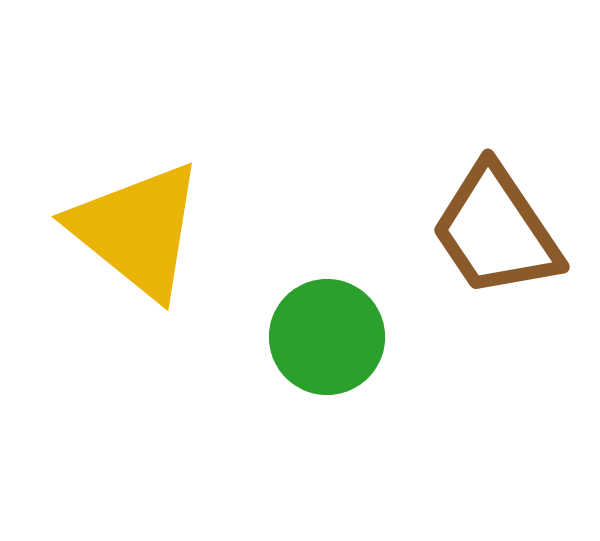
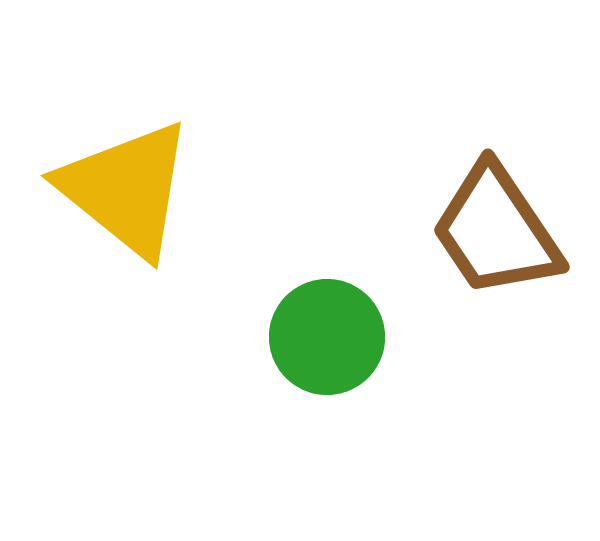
yellow triangle: moved 11 px left, 41 px up
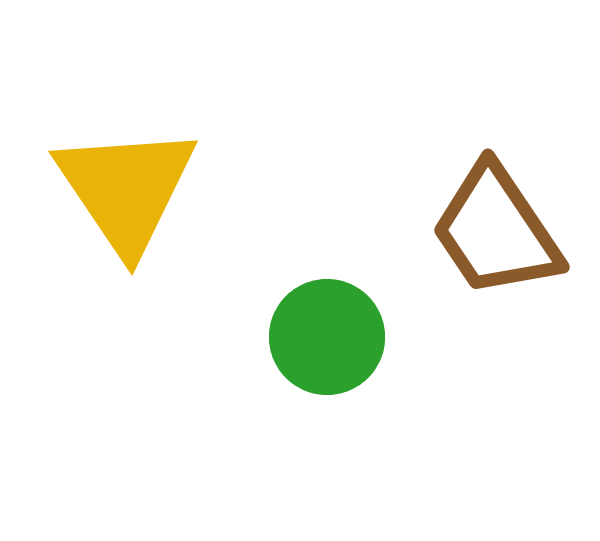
yellow triangle: rotated 17 degrees clockwise
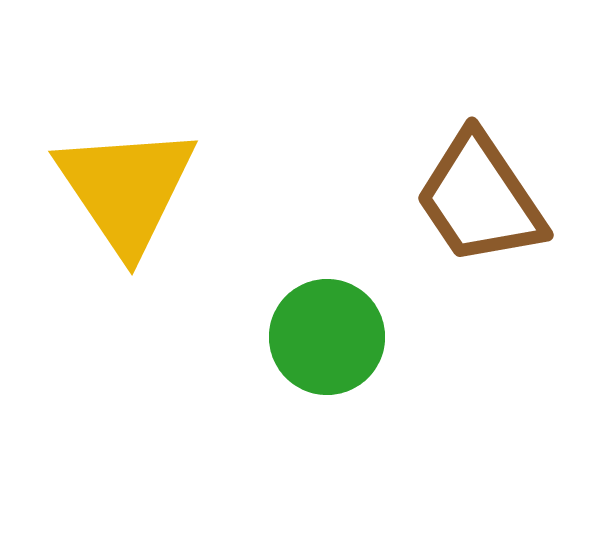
brown trapezoid: moved 16 px left, 32 px up
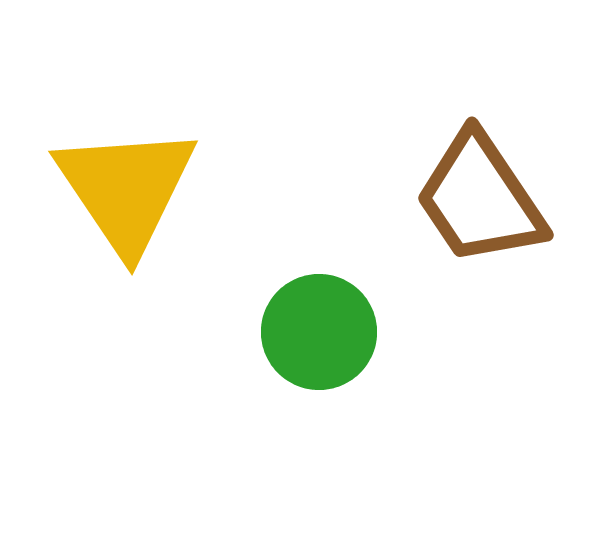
green circle: moved 8 px left, 5 px up
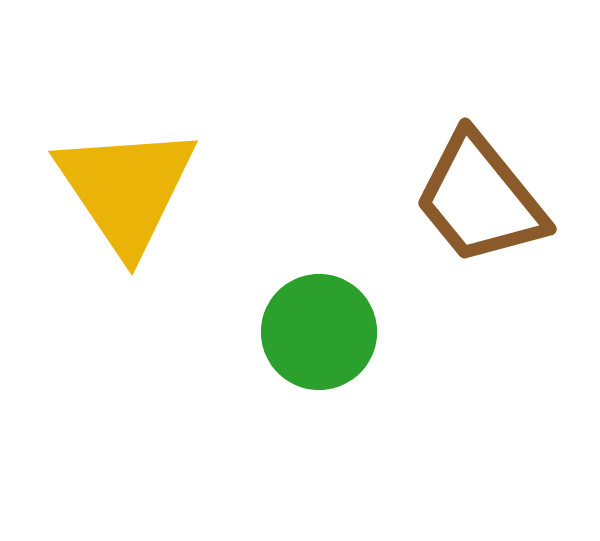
brown trapezoid: rotated 5 degrees counterclockwise
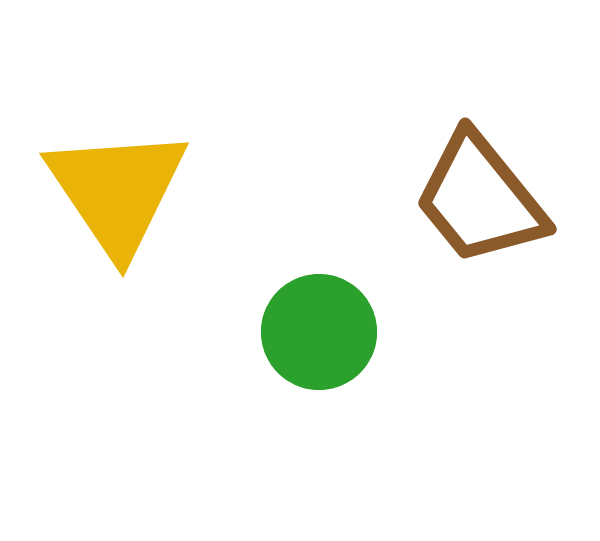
yellow triangle: moved 9 px left, 2 px down
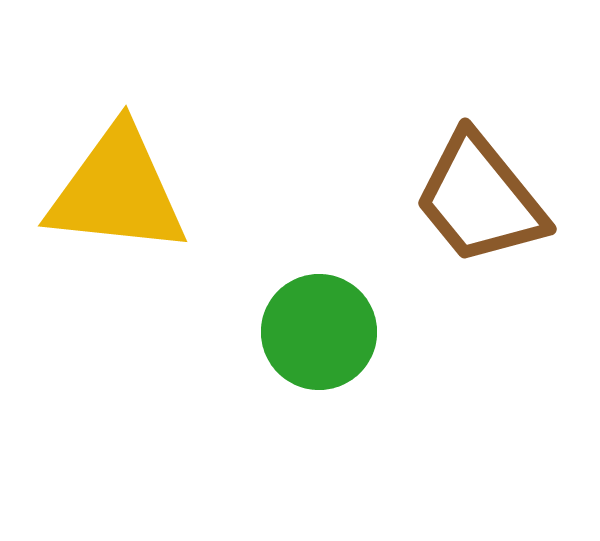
yellow triangle: rotated 50 degrees counterclockwise
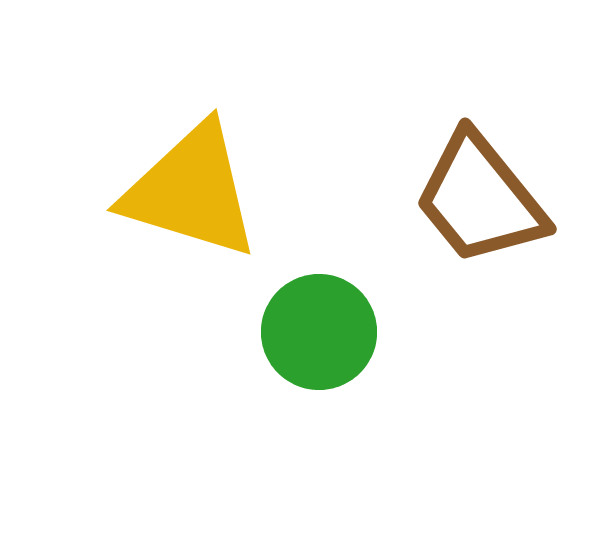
yellow triangle: moved 74 px right; rotated 11 degrees clockwise
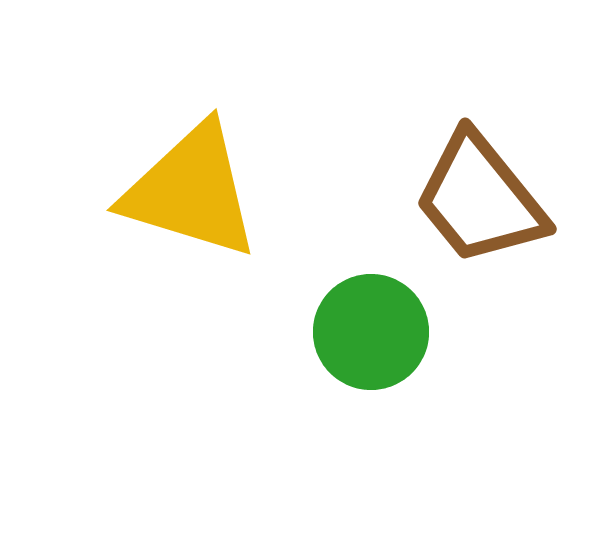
green circle: moved 52 px right
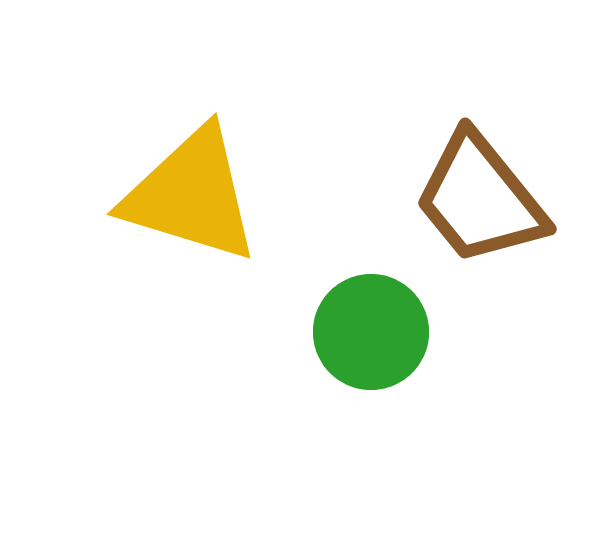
yellow triangle: moved 4 px down
